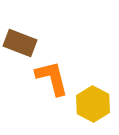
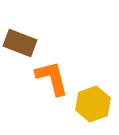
yellow hexagon: rotated 12 degrees clockwise
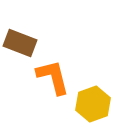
orange L-shape: moved 1 px right, 1 px up
